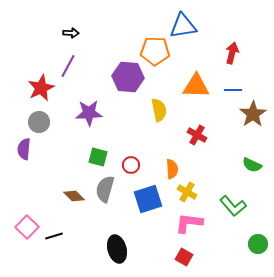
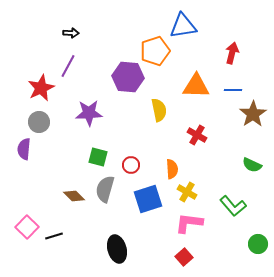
orange pentagon: rotated 20 degrees counterclockwise
red square: rotated 18 degrees clockwise
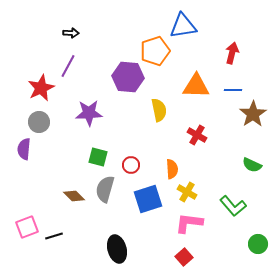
pink square: rotated 25 degrees clockwise
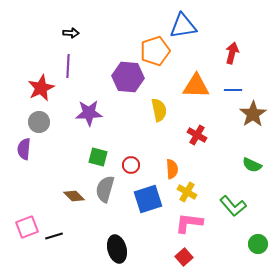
purple line: rotated 25 degrees counterclockwise
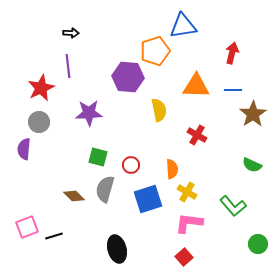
purple line: rotated 10 degrees counterclockwise
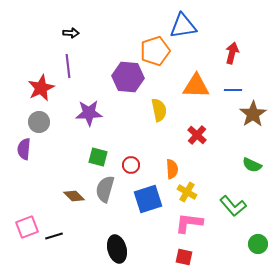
red cross: rotated 12 degrees clockwise
red square: rotated 36 degrees counterclockwise
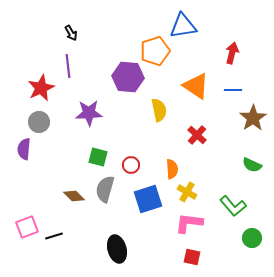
black arrow: rotated 56 degrees clockwise
orange triangle: rotated 32 degrees clockwise
brown star: moved 4 px down
green circle: moved 6 px left, 6 px up
red square: moved 8 px right
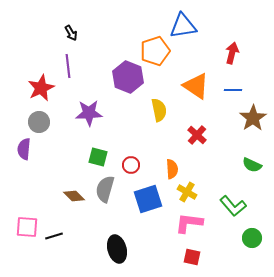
purple hexagon: rotated 16 degrees clockwise
pink square: rotated 25 degrees clockwise
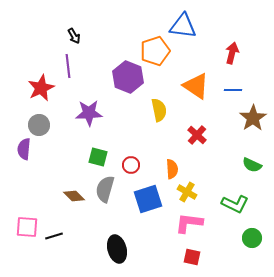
blue triangle: rotated 16 degrees clockwise
black arrow: moved 3 px right, 3 px down
gray circle: moved 3 px down
green L-shape: moved 2 px right, 2 px up; rotated 24 degrees counterclockwise
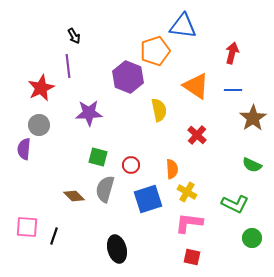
black line: rotated 54 degrees counterclockwise
